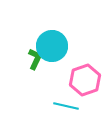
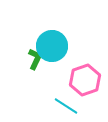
cyan line: rotated 20 degrees clockwise
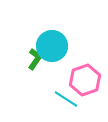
green L-shape: rotated 10 degrees clockwise
cyan line: moved 7 px up
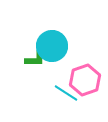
green L-shape: rotated 55 degrees clockwise
cyan line: moved 6 px up
